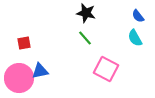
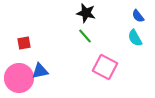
green line: moved 2 px up
pink square: moved 1 px left, 2 px up
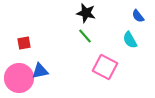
cyan semicircle: moved 5 px left, 2 px down
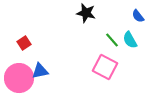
green line: moved 27 px right, 4 px down
red square: rotated 24 degrees counterclockwise
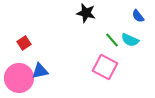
cyan semicircle: rotated 36 degrees counterclockwise
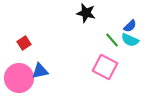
blue semicircle: moved 8 px left, 10 px down; rotated 96 degrees counterclockwise
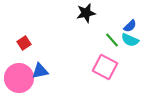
black star: rotated 24 degrees counterclockwise
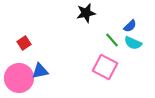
cyan semicircle: moved 3 px right, 3 px down
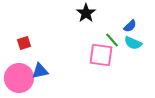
black star: rotated 24 degrees counterclockwise
red square: rotated 16 degrees clockwise
pink square: moved 4 px left, 12 px up; rotated 20 degrees counterclockwise
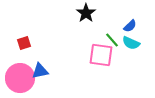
cyan semicircle: moved 2 px left
pink circle: moved 1 px right
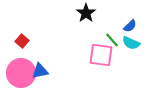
red square: moved 2 px left, 2 px up; rotated 32 degrees counterclockwise
pink circle: moved 1 px right, 5 px up
